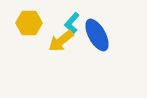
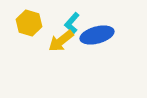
yellow hexagon: rotated 15 degrees clockwise
blue ellipse: rotated 76 degrees counterclockwise
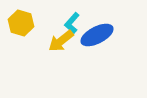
yellow hexagon: moved 8 px left
blue ellipse: rotated 12 degrees counterclockwise
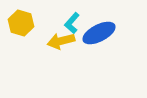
blue ellipse: moved 2 px right, 2 px up
yellow arrow: rotated 24 degrees clockwise
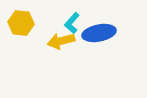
yellow hexagon: rotated 10 degrees counterclockwise
blue ellipse: rotated 16 degrees clockwise
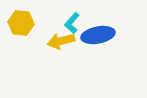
blue ellipse: moved 1 px left, 2 px down
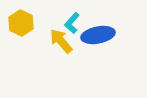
yellow hexagon: rotated 20 degrees clockwise
yellow arrow: rotated 64 degrees clockwise
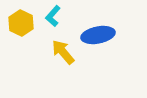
cyan L-shape: moved 19 px left, 7 px up
yellow arrow: moved 2 px right, 11 px down
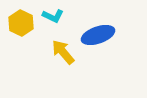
cyan L-shape: rotated 105 degrees counterclockwise
blue ellipse: rotated 8 degrees counterclockwise
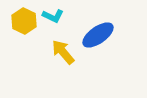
yellow hexagon: moved 3 px right, 2 px up
blue ellipse: rotated 16 degrees counterclockwise
